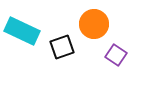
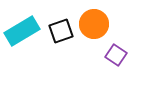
cyan rectangle: rotated 56 degrees counterclockwise
black square: moved 1 px left, 16 px up
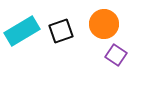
orange circle: moved 10 px right
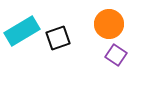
orange circle: moved 5 px right
black square: moved 3 px left, 7 px down
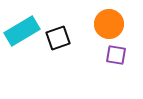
purple square: rotated 25 degrees counterclockwise
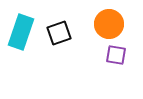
cyan rectangle: moved 1 px left, 1 px down; rotated 40 degrees counterclockwise
black square: moved 1 px right, 5 px up
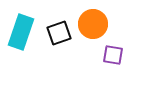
orange circle: moved 16 px left
purple square: moved 3 px left
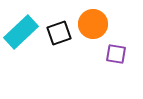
cyan rectangle: rotated 28 degrees clockwise
purple square: moved 3 px right, 1 px up
